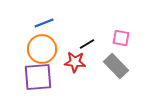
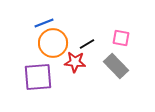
orange circle: moved 11 px right, 6 px up
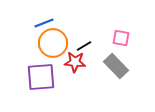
black line: moved 3 px left, 2 px down
purple square: moved 3 px right
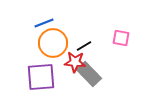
gray rectangle: moved 27 px left, 8 px down
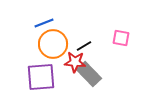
orange circle: moved 1 px down
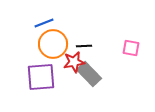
pink square: moved 10 px right, 10 px down
black line: rotated 28 degrees clockwise
red star: moved 1 px left; rotated 15 degrees counterclockwise
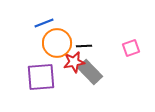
orange circle: moved 4 px right, 1 px up
pink square: rotated 30 degrees counterclockwise
gray rectangle: moved 1 px right, 2 px up
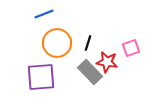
blue line: moved 9 px up
black line: moved 4 px right, 3 px up; rotated 70 degrees counterclockwise
red star: moved 33 px right; rotated 20 degrees clockwise
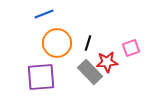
red star: rotated 15 degrees counterclockwise
